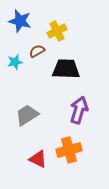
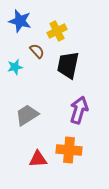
brown semicircle: rotated 77 degrees clockwise
cyan star: moved 5 px down
black trapezoid: moved 2 px right, 4 px up; rotated 80 degrees counterclockwise
orange cross: rotated 20 degrees clockwise
red triangle: rotated 30 degrees counterclockwise
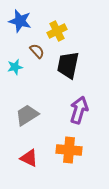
red triangle: moved 9 px left, 1 px up; rotated 30 degrees clockwise
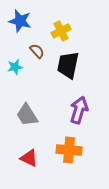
yellow cross: moved 4 px right
gray trapezoid: rotated 90 degrees counterclockwise
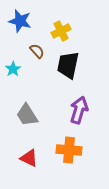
cyan star: moved 2 px left, 2 px down; rotated 21 degrees counterclockwise
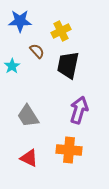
blue star: rotated 15 degrees counterclockwise
cyan star: moved 1 px left, 3 px up
gray trapezoid: moved 1 px right, 1 px down
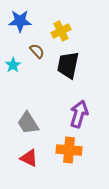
cyan star: moved 1 px right, 1 px up
purple arrow: moved 4 px down
gray trapezoid: moved 7 px down
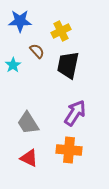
purple arrow: moved 4 px left, 1 px up; rotated 16 degrees clockwise
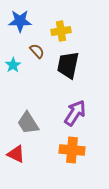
yellow cross: rotated 18 degrees clockwise
orange cross: moved 3 px right
red triangle: moved 13 px left, 4 px up
